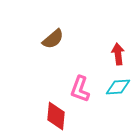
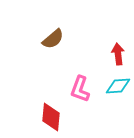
cyan diamond: moved 1 px up
red diamond: moved 5 px left, 1 px down
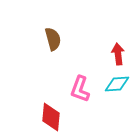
brown semicircle: rotated 65 degrees counterclockwise
cyan diamond: moved 1 px left, 2 px up
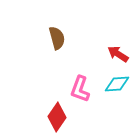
brown semicircle: moved 4 px right, 1 px up
red arrow: rotated 50 degrees counterclockwise
red diamond: moved 6 px right; rotated 28 degrees clockwise
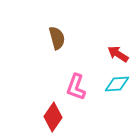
pink L-shape: moved 4 px left, 2 px up
red diamond: moved 4 px left
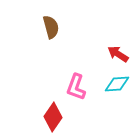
brown semicircle: moved 6 px left, 11 px up
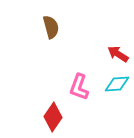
pink L-shape: moved 3 px right
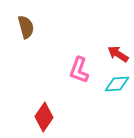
brown semicircle: moved 25 px left
pink L-shape: moved 17 px up
red diamond: moved 9 px left
